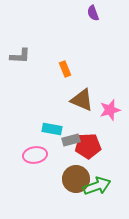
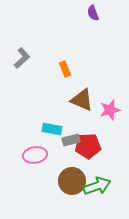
gray L-shape: moved 2 px right, 2 px down; rotated 45 degrees counterclockwise
brown circle: moved 4 px left, 2 px down
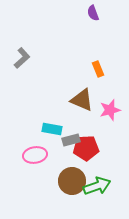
orange rectangle: moved 33 px right
red pentagon: moved 2 px left, 2 px down
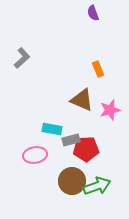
red pentagon: moved 1 px down
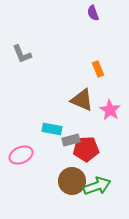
gray L-shape: moved 4 px up; rotated 110 degrees clockwise
pink star: rotated 25 degrees counterclockwise
pink ellipse: moved 14 px left; rotated 15 degrees counterclockwise
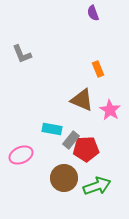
gray rectangle: rotated 36 degrees counterclockwise
brown circle: moved 8 px left, 3 px up
